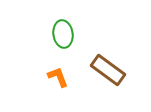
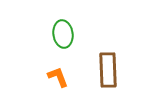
brown rectangle: rotated 52 degrees clockwise
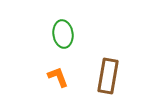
brown rectangle: moved 6 px down; rotated 12 degrees clockwise
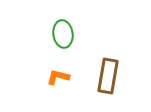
orange L-shape: rotated 55 degrees counterclockwise
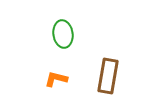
orange L-shape: moved 2 px left, 2 px down
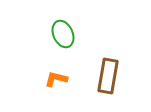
green ellipse: rotated 16 degrees counterclockwise
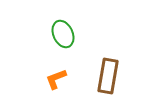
orange L-shape: rotated 35 degrees counterclockwise
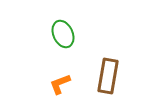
orange L-shape: moved 4 px right, 5 px down
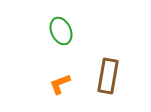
green ellipse: moved 2 px left, 3 px up
